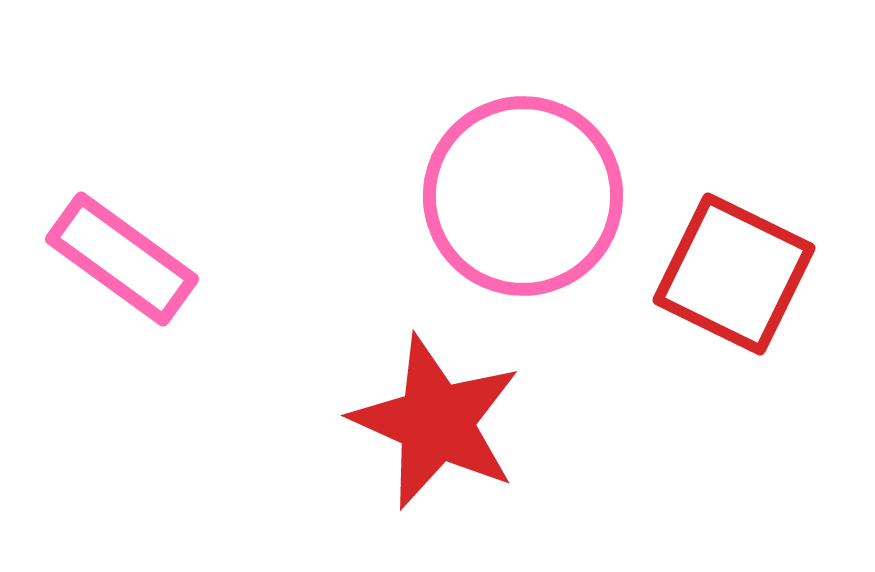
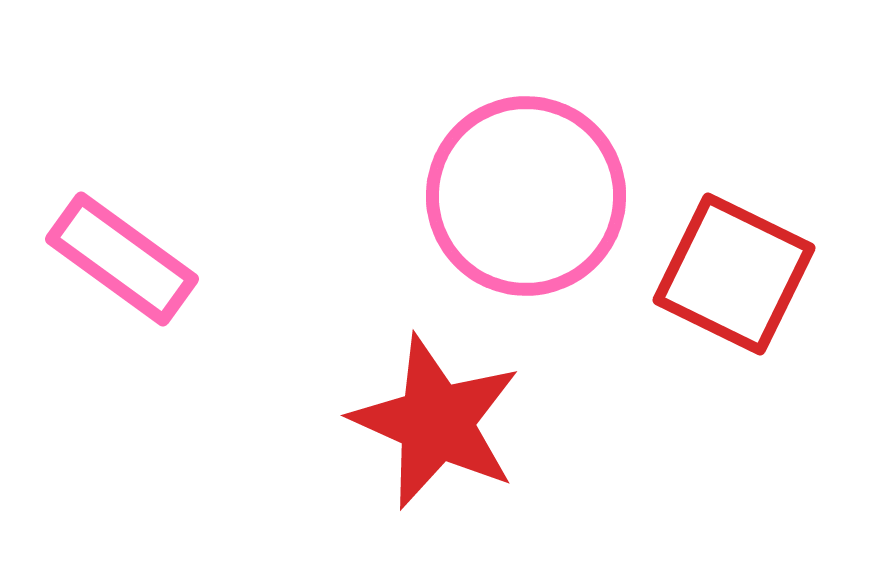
pink circle: moved 3 px right
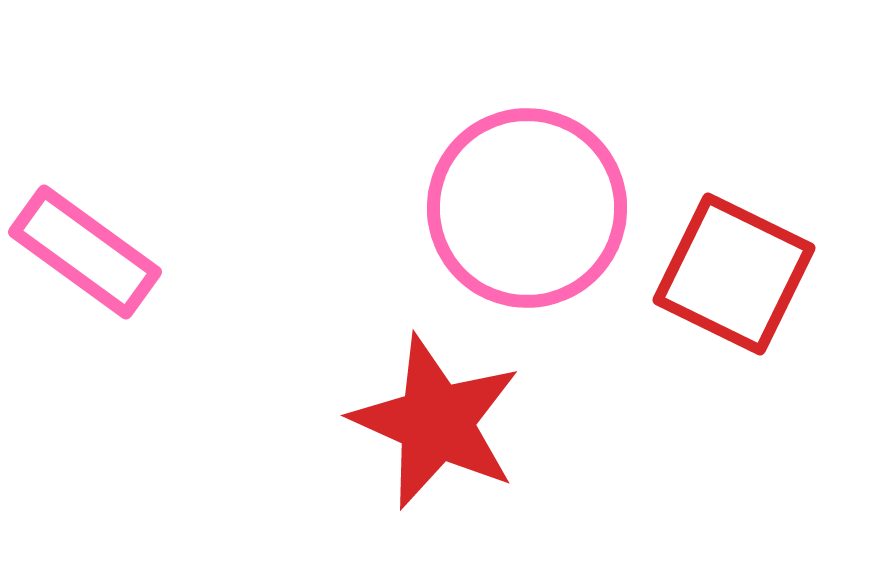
pink circle: moved 1 px right, 12 px down
pink rectangle: moved 37 px left, 7 px up
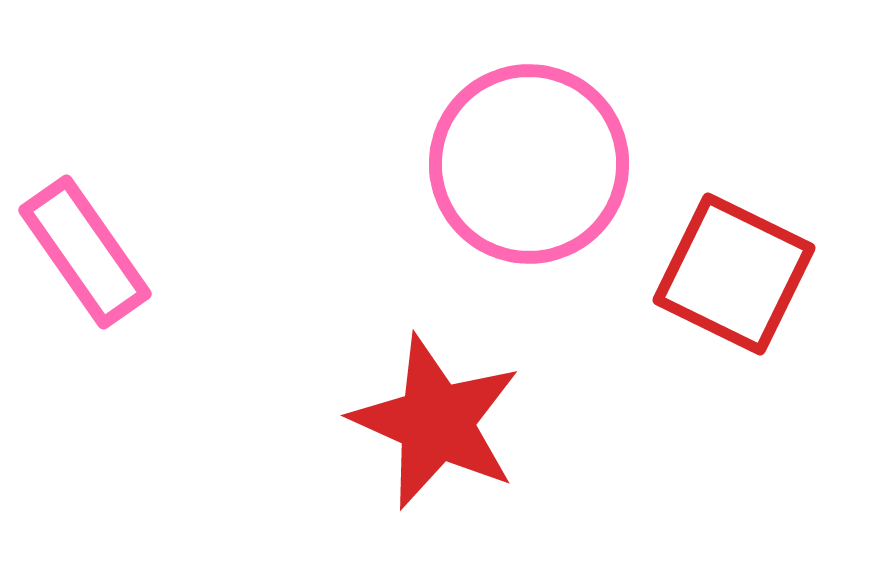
pink circle: moved 2 px right, 44 px up
pink rectangle: rotated 19 degrees clockwise
